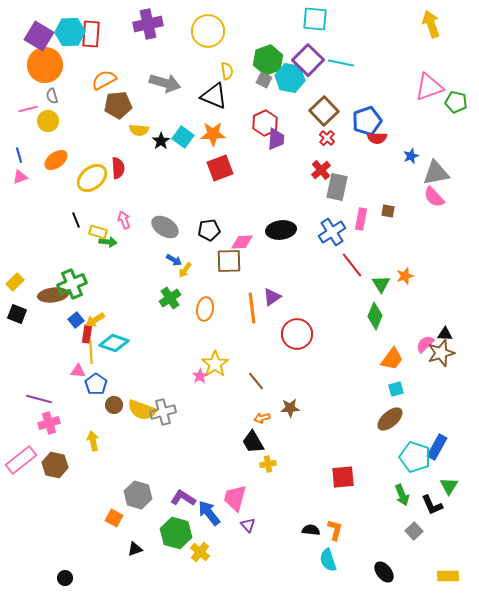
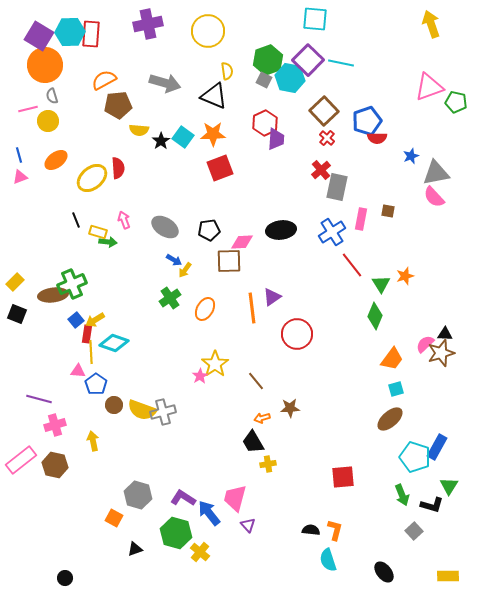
orange ellipse at (205, 309): rotated 20 degrees clockwise
pink cross at (49, 423): moved 6 px right, 2 px down
black L-shape at (432, 505): rotated 50 degrees counterclockwise
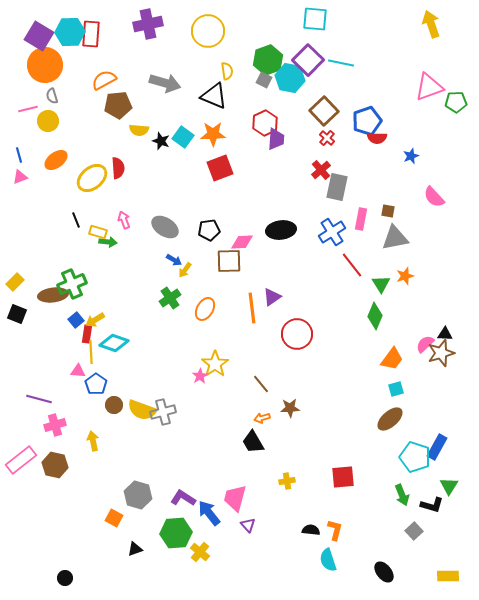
green pentagon at (456, 102): rotated 15 degrees counterclockwise
black star at (161, 141): rotated 18 degrees counterclockwise
gray triangle at (436, 173): moved 41 px left, 65 px down
brown line at (256, 381): moved 5 px right, 3 px down
yellow cross at (268, 464): moved 19 px right, 17 px down
green hexagon at (176, 533): rotated 20 degrees counterclockwise
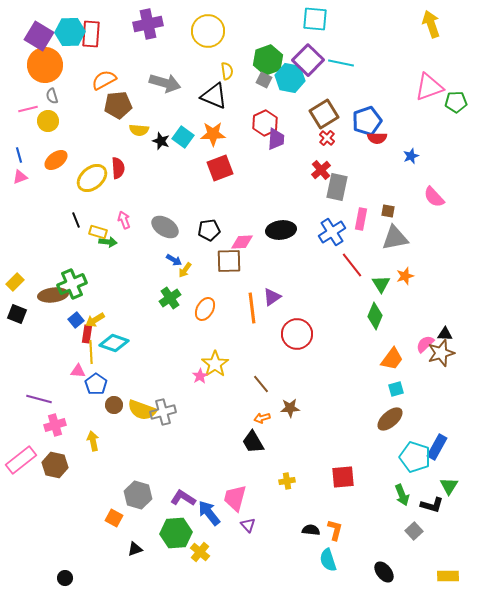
brown square at (324, 111): moved 3 px down; rotated 12 degrees clockwise
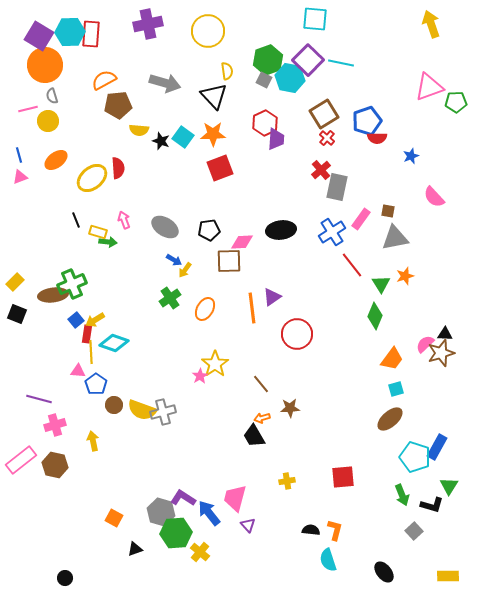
black triangle at (214, 96): rotated 24 degrees clockwise
pink rectangle at (361, 219): rotated 25 degrees clockwise
black trapezoid at (253, 442): moved 1 px right, 6 px up
gray hexagon at (138, 495): moved 23 px right, 17 px down
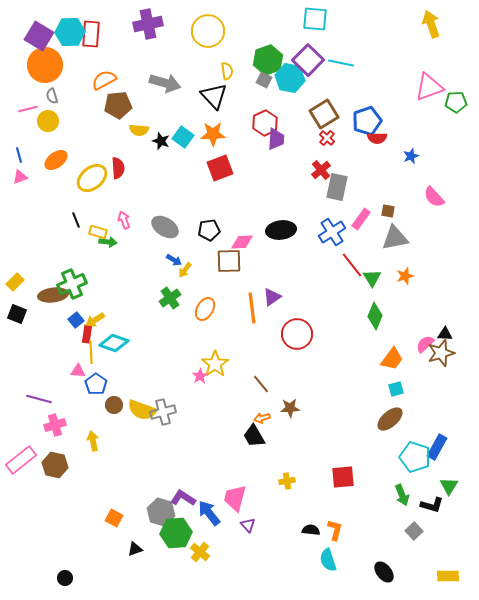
green triangle at (381, 284): moved 9 px left, 6 px up
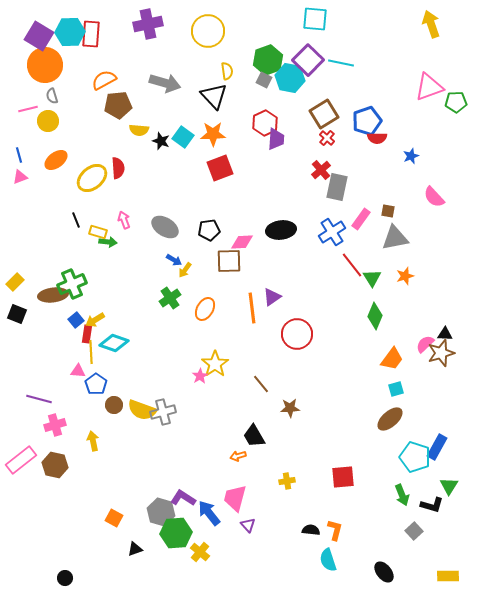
orange arrow at (262, 418): moved 24 px left, 38 px down
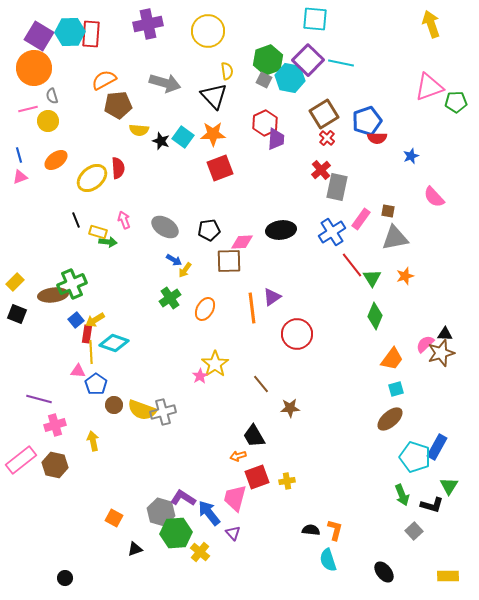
orange circle at (45, 65): moved 11 px left, 3 px down
red square at (343, 477): moved 86 px left; rotated 15 degrees counterclockwise
purple triangle at (248, 525): moved 15 px left, 8 px down
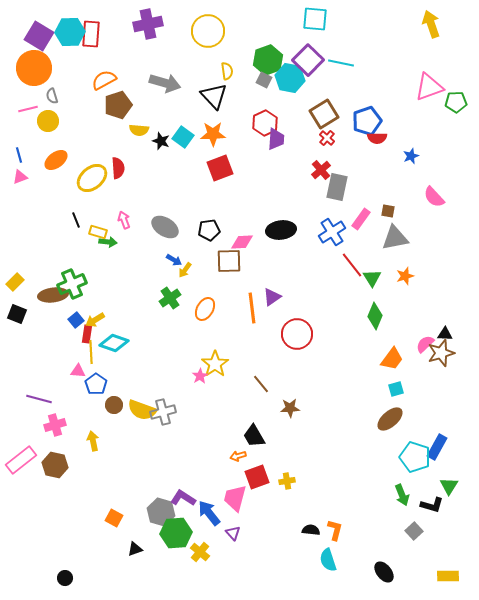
brown pentagon at (118, 105): rotated 12 degrees counterclockwise
